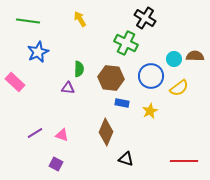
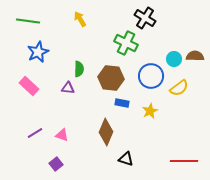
pink rectangle: moved 14 px right, 4 px down
purple square: rotated 24 degrees clockwise
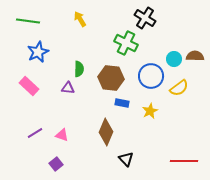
black triangle: rotated 28 degrees clockwise
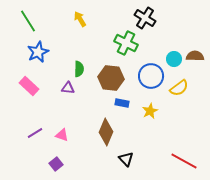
green line: rotated 50 degrees clockwise
red line: rotated 28 degrees clockwise
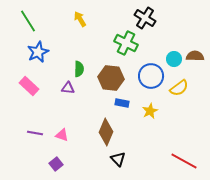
purple line: rotated 42 degrees clockwise
black triangle: moved 8 px left
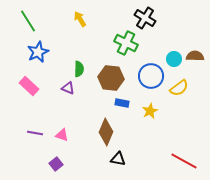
purple triangle: rotated 16 degrees clockwise
black triangle: rotated 35 degrees counterclockwise
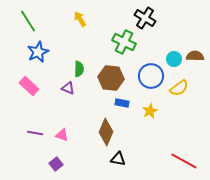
green cross: moved 2 px left, 1 px up
